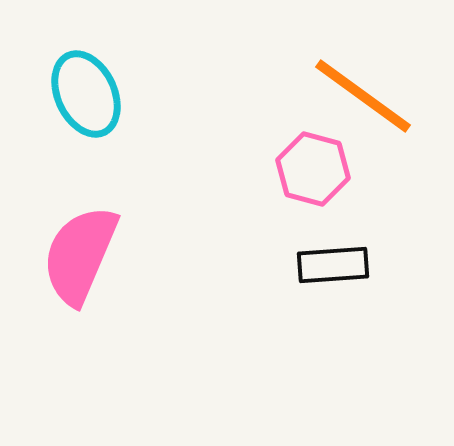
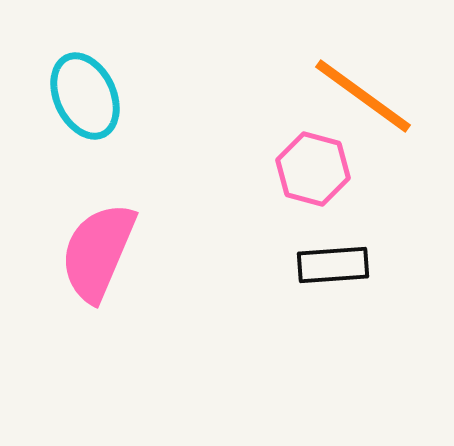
cyan ellipse: moved 1 px left, 2 px down
pink semicircle: moved 18 px right, 3 px up
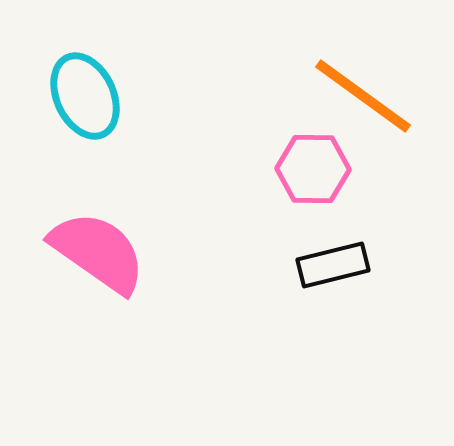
pink hexagon: rotated 14 degrees counterclockwise
pink semicircle: rotated 102 degrees clockwise
black rectangle: rotated 10 degrees counterclockwise
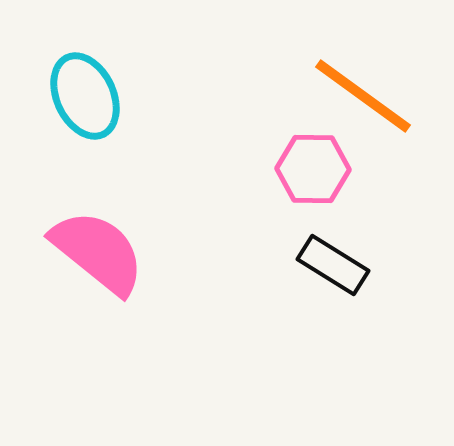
pink semicircle: rotated 4 degrees clockwise
black rectangle: rotated 46 degrees clockwise
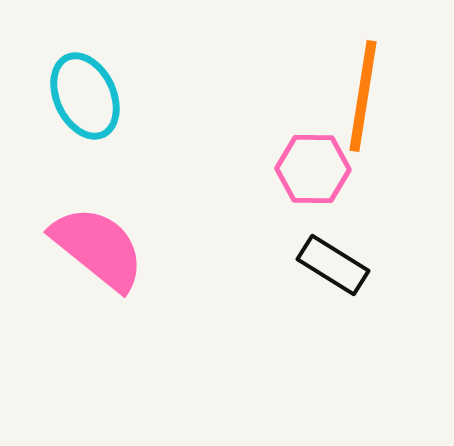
orange line: rotated 63 degrees clockwise
pink semicircle: moved 4 px up
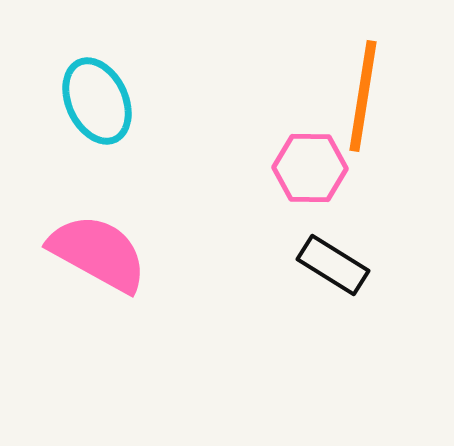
cyan ellipse: moved 12 px right, 5 px down
pink hexagon: moved 3 px left, 1 px up
pink semicircle: moved 5 px down; rotated 10 degrees counterclockwise
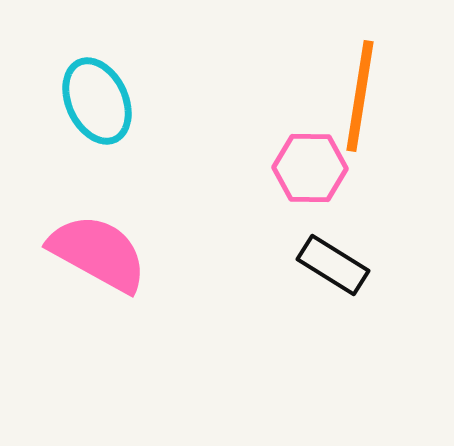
orange line: moved 3 px left
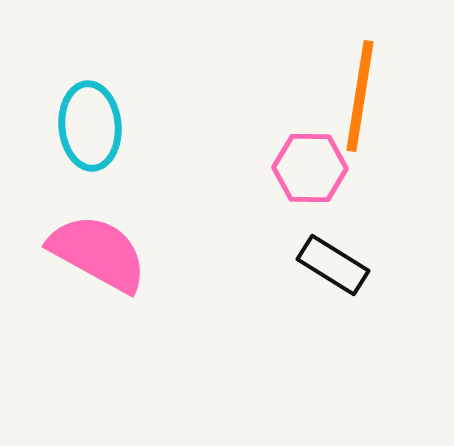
cyan ellipse: moved 7 px left, 25 px down; rotated 20 degrees clockwise
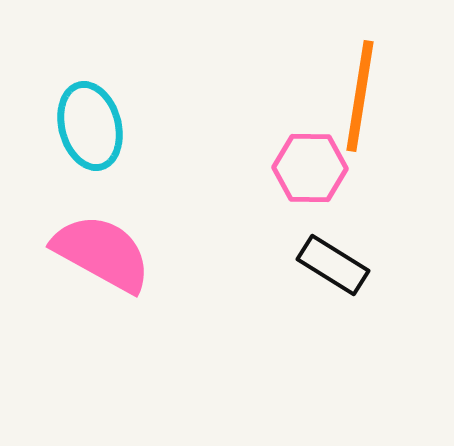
cyan ellipse: rotated 10 degrees counterclockwise
pink semicircle: moved 4 px right
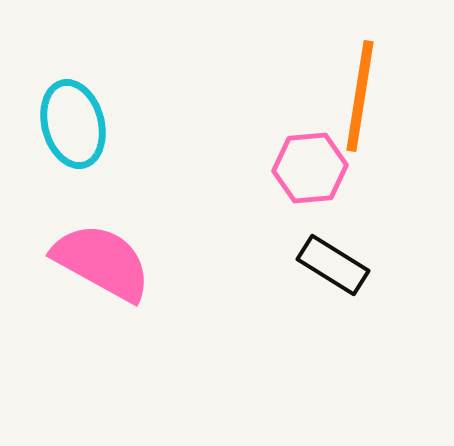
cyan ellipse: moved 17 px left, 2 px up
pink hexagon: rotated 6 degrees counterclockwise
pink semicircle: moved 9 px down
